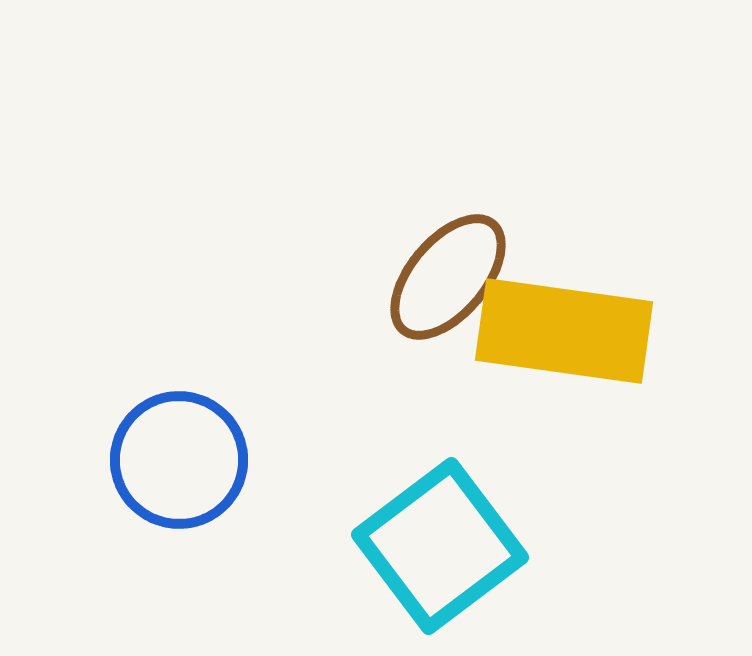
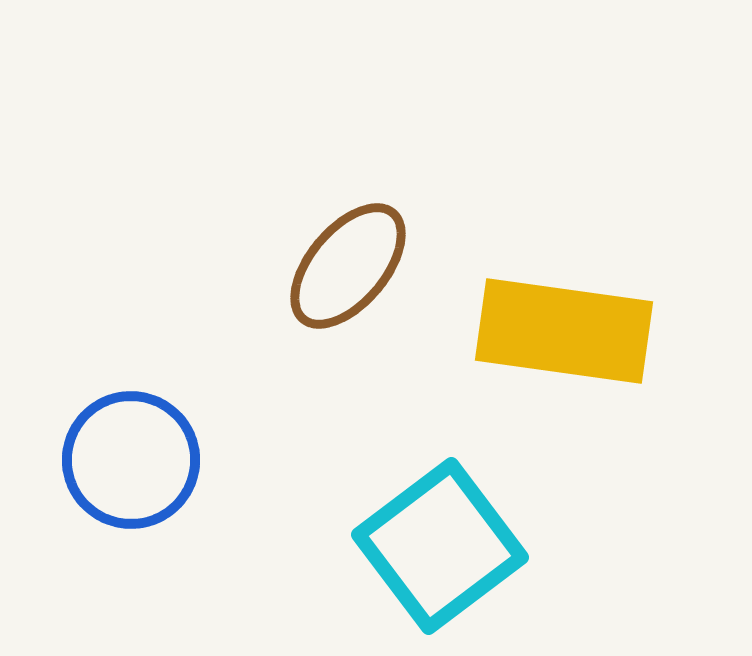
brown ellipse: moved 100 px left, 11 px up
blue circle: moved 48 px left
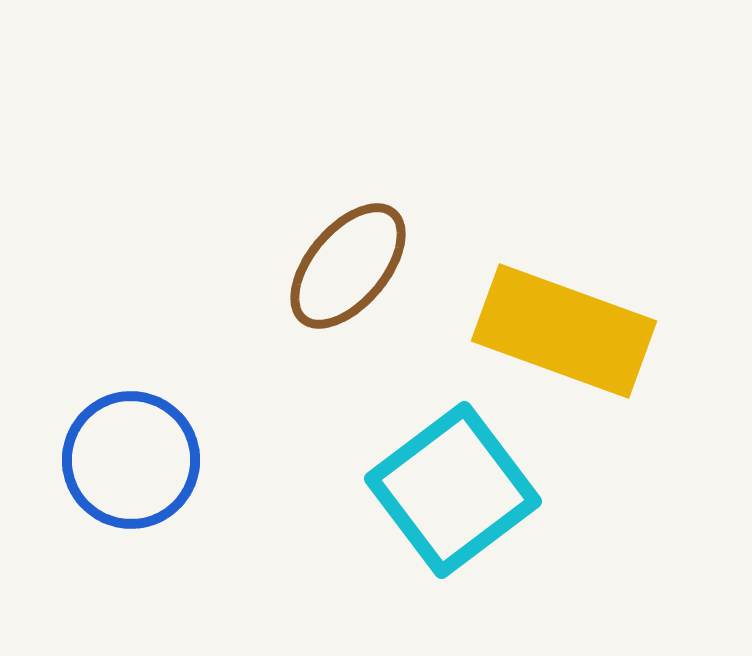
yellow rectangle: rotated 12 degrees clockwise
cyan square: moved 13 px right, 56 px up
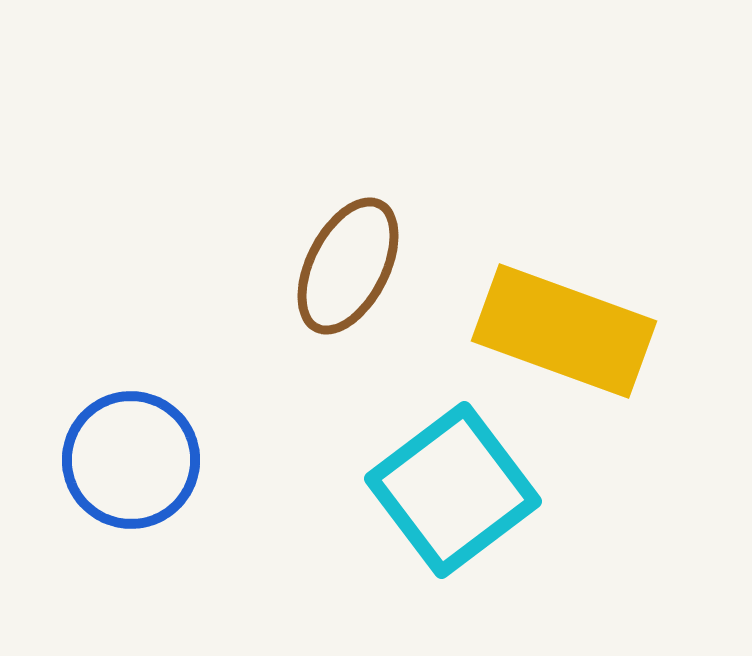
brown ellipse: rotated 13 degrees counterclockwise
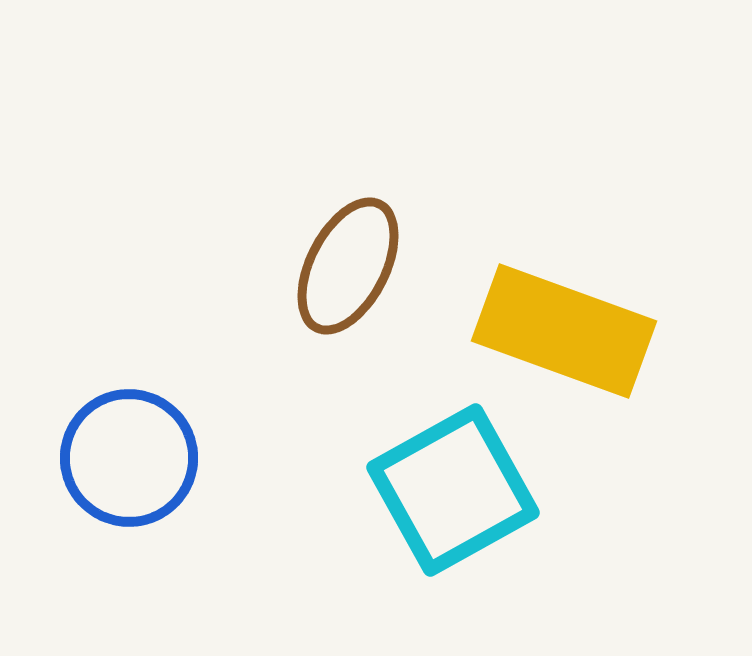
blue circle: moved 2 px left, 2 px up
cyan square: rotated 8 degrees clockwise
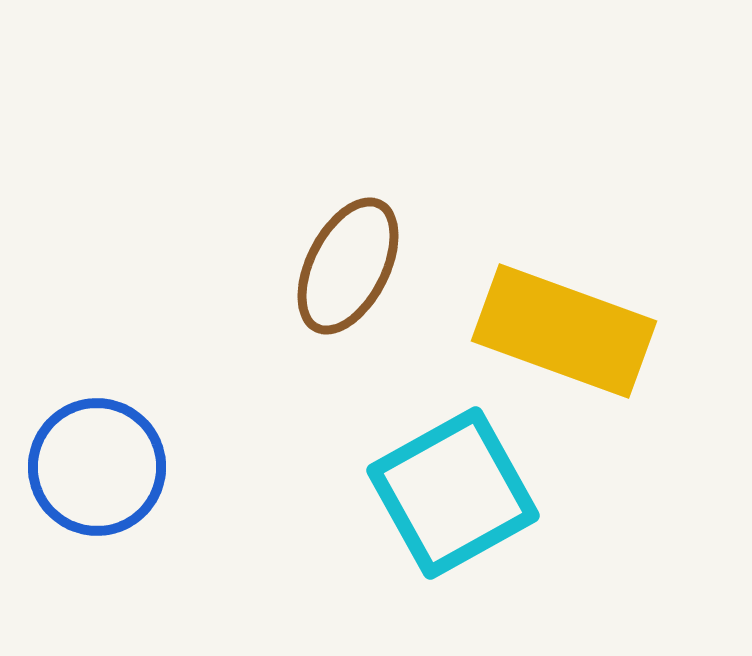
blue circle: moved 32 px left, 9 px down
cyan square: moved 3 px down
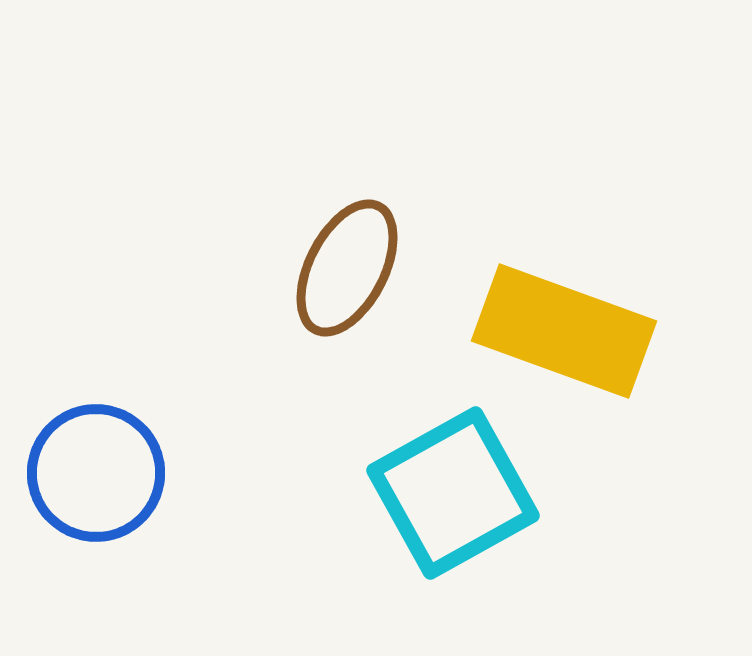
brown ellipse: moved 1 px left, 2 px down
blue circle: moved 1 px left, 6 px down
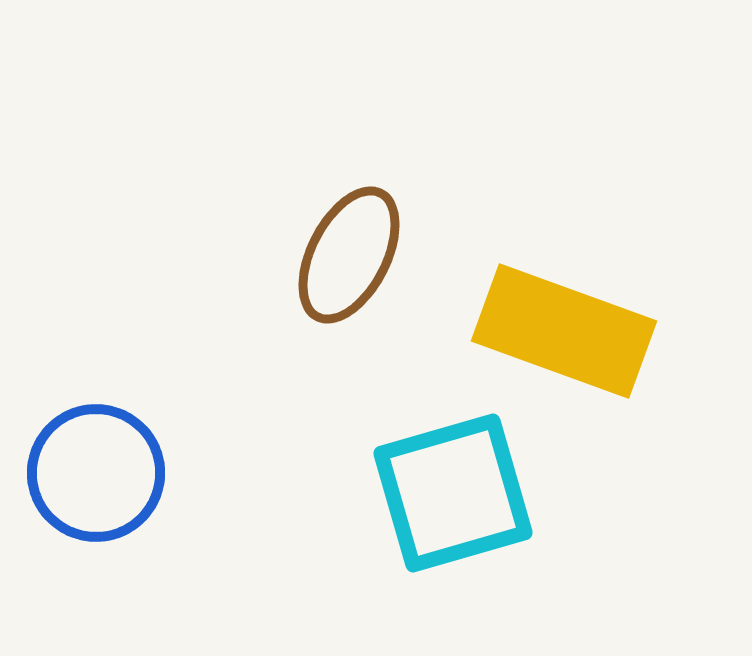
brown ellipse: moved 2 px right, 13 px up
cyan square: rotated 13 degrees clockwise
